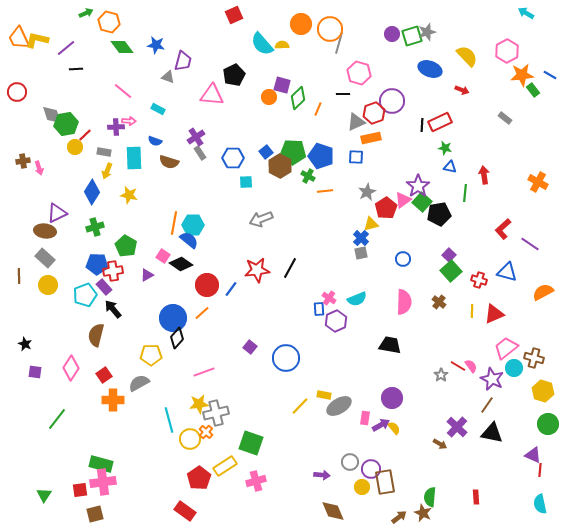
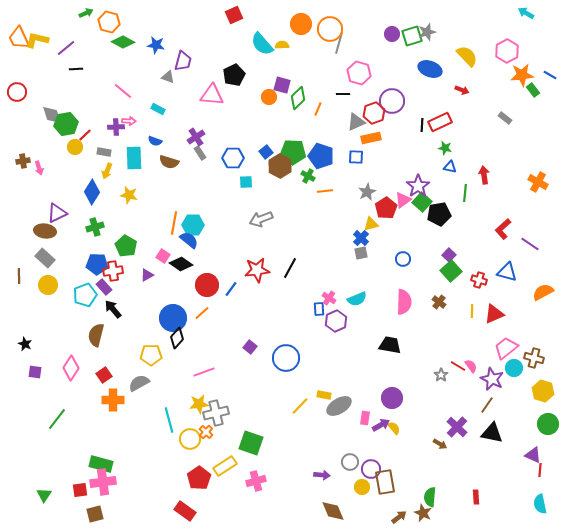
green diamond at (122, 47): moved 1 px right, 5 px up; rotated 25 degrees counterclockwise
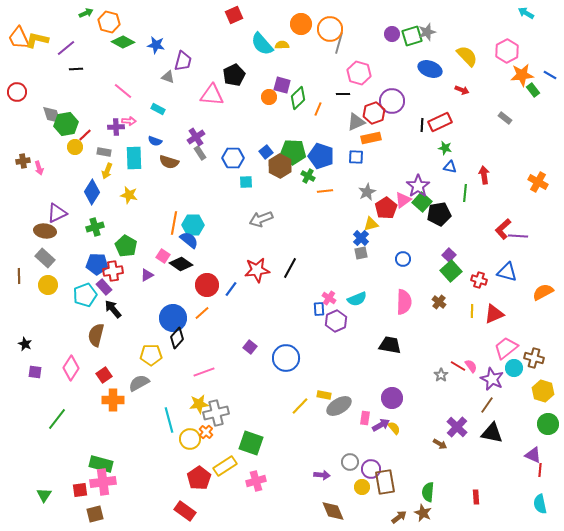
purple line at (530, 244): moved 12 px left, 8 px up; rotated 30 degrees counterclockwise
green semicircle at (430, 497): moved 2 px left, 5 px up
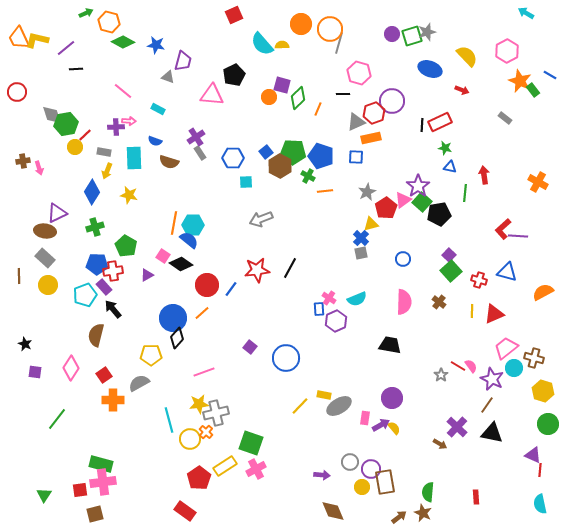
orange star at (522, 75): moved 2 px left, 6 px down; rotated 30 degrees clockwise
pink cross at (256, 481): moved 12 px up; rotated 12 degrees counterclockwise
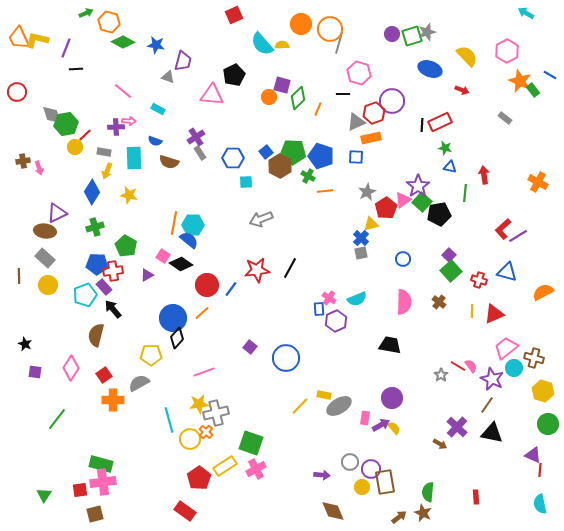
purple line at (66, 48): rotated 30 degrees counterclockwise
purple line at (518, 236): rotated 36 degrees counterclockwise
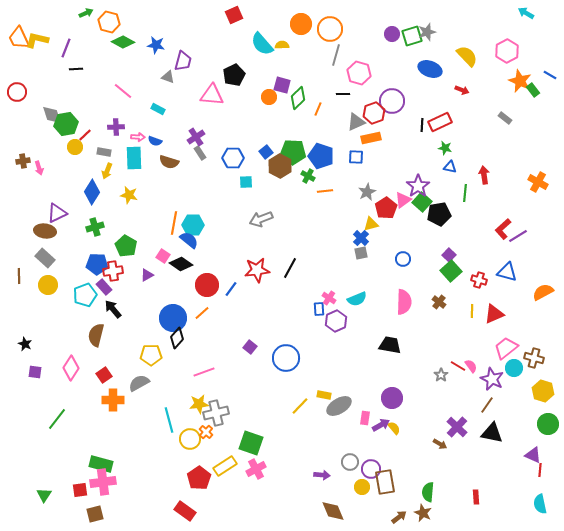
gray line at (339, 43): moved 3 px left, 12 px down
pink arrow at (129, 121): moved 9 px right, 16 px down
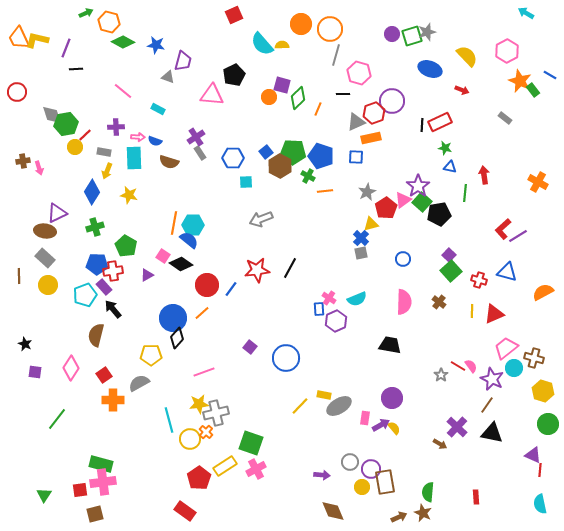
brown arrow at (399, 517): rotated 14 degrees clockwise
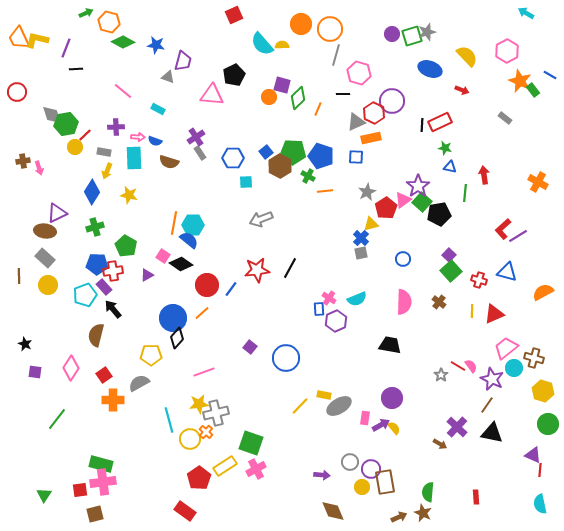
red hexagon at (374, 113): rotated 15 degrees counterclockwise
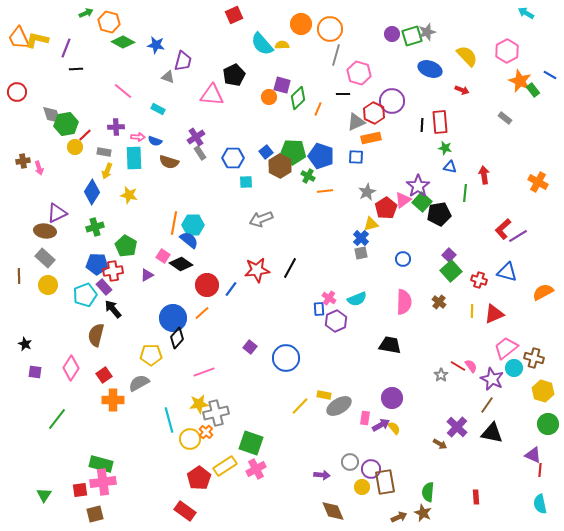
red rectangle at (440, 122): rotated 70 degrees counterclockwise
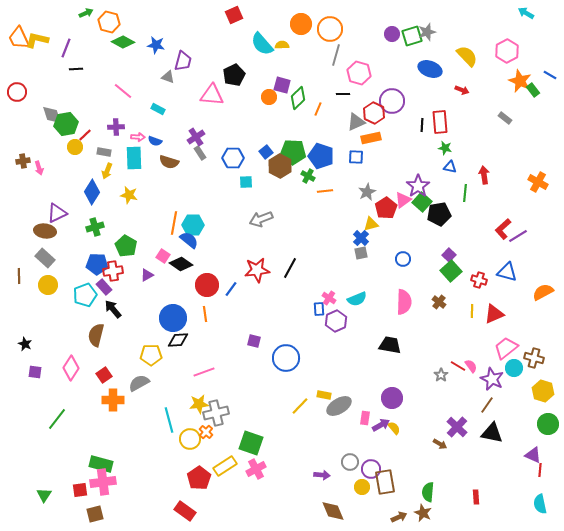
orange line at (202, 313): moved 3 px right, 1 px down; rotated 56 degrees counterclockwise
black diamond at (177, 338): moved 1 px right, 2 px down; rotated 45 degrees clockwise
purple square at (250, 347): moved 4 px right, 6 px up; rotated 24 degrees counterclockwise
